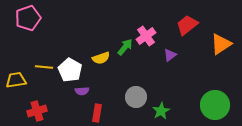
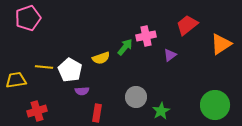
pink cross: rotated 24 degrees clockwise
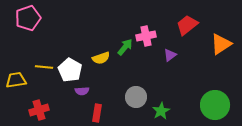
red cross: moved 2 px right, 1 px up
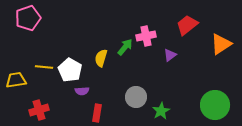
yellow semicircle: rotated 126 degrees clockwise
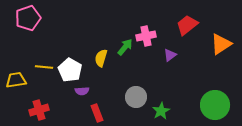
red rectangle: rotated 30 degrees counterclockwise
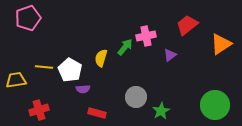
purple semicircle: moved 1 px right, 2 px up
red rectangle: rotated 54 degrees counterclockwise
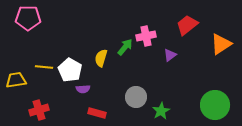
pink pentagon: rotated 20 degrees clockwise
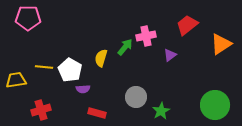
red cross: moved 2 px right
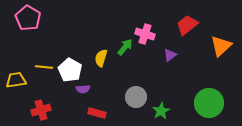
pink pentagon: rotated 30 degrees clockwise
pink cross: moved 1 px left, 2 px up; rotated 30 degrees clockwise
orange triangle: moved 2 px down; rotated 10 degrees counterclockwise
green circle: moved 6 px left, 2 px up
